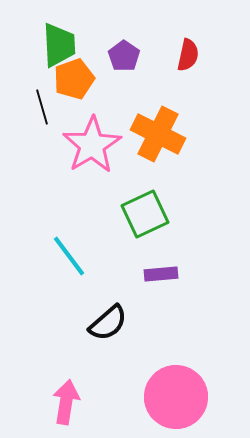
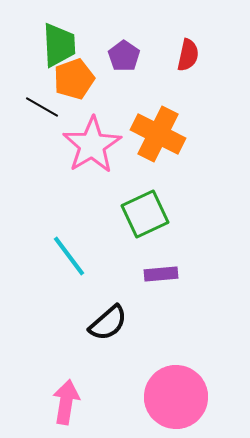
black line: rotated 44 degrees counterclockwise
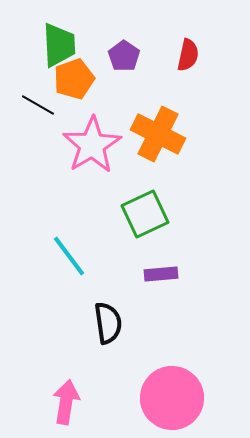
black line: moved 4 px left, 2 px up
black semicircle: rotated 57 degrees counterclockwise
pink circle: moved 4 px left, 1 px down
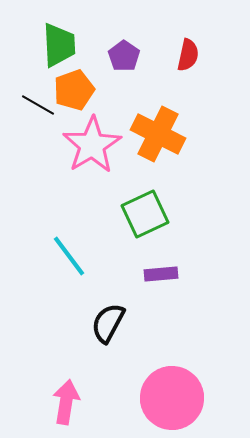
orange pentagon: moved 11 px down
black semicircle: rotated 144 degrees counterclockwise
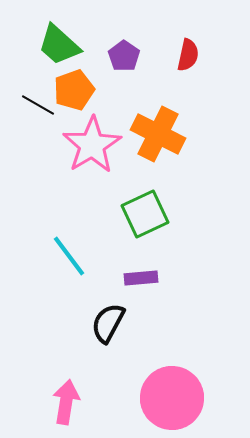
green trapezoid: rotated 135 degrees clockwise
purple rectangle: moved 20 px left, 4 px down
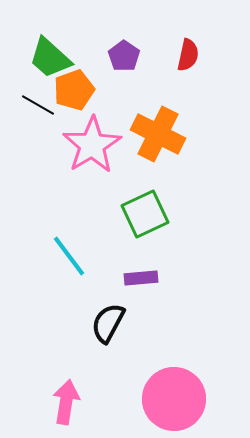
green trapezoid: moved 9 px left, 13 px down
pink circle: moved 2 px right, 1 px down
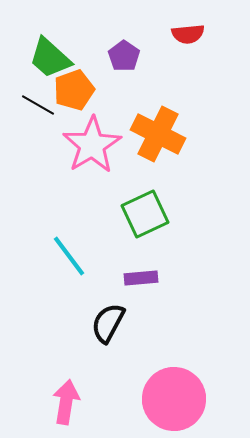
red semicircle: moved 21 px up; rotated 72 degrees clockwise
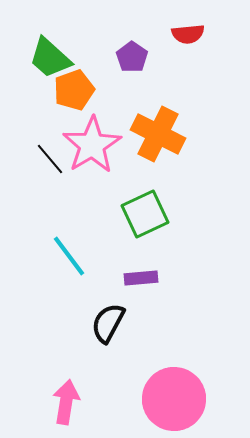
purple pentagon: moved 8 px right, 1 px down
black line: moved 12 px right, 54 px down; rotated 20 degrees clockwise
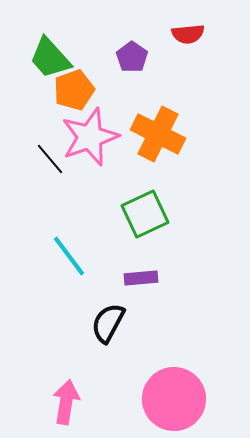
green trapezoid: rotated 6 degrees clockwise
pink star: moved 2 px left, 8 px up; rotated 12 degrees clockwise
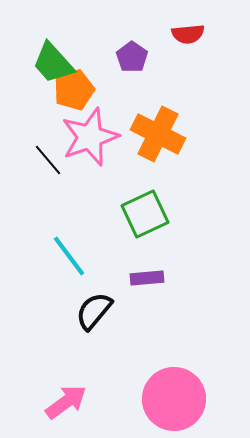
green trapezoid: moved 3 px right, 5 px down
black line: moved 2 px left, 1 px down
purple rectangle: moved 6 px right
black semicircle: moved 14 px left, 12 px up; rotated 12 degrees clockwise
pink arrow: rotated 45 degrees clockwise
